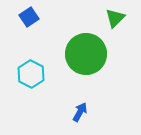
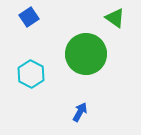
green triangle: rotated 40 degrees counterclockwise
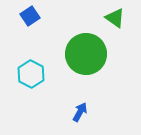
blue square: moved 1 px right, 1 px up
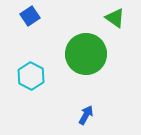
cyan hexagon: moved 2 px down
blue arrow: moved 6 px right, 3 px down
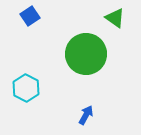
cyan hexagon: moved 5 px left, 12 px down
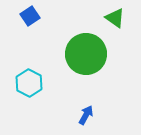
cyan hexagon: moved 3 px right, 5 px up
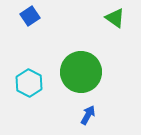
green circle: moved 5 px left, 18 px down
blue arrow: moved 2 px right
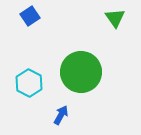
green triangle: rotated 20 degrees clockwise
blue arrow: moved 27 px left
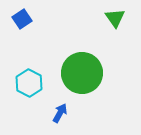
blue square: moved 8 px left, 3 px down
green circle: moved 1 px right, 1 px down
blue arrow: moved 1 px left, 2 px up
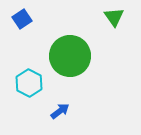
green triangle: moved 1 px left, 1 px up
green circle: moved 12 px left, 17 px up
blue arrow: moved 2 px up; rotated 24 degrees clockwise
